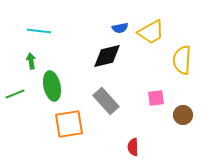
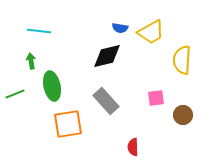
blue semicircle: rotated 21 degrees clockwise
orange square: moved 1 px left
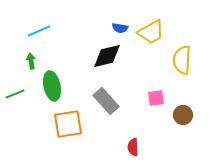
cyan line: rotated 30 degrees counterclockwise
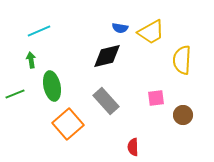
green arrow: moved 1 px up
orange square: rotated 32 degrees counterclockwise
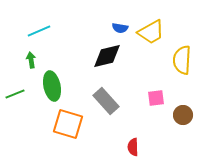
orange square: rotated 32 degrees counterclockwise
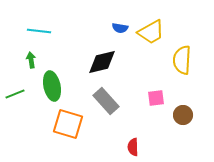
cyan line: rotated 30 degrees clockwise
black diamond: moved 5 px left, 6 px down
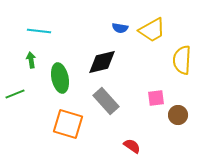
yellow trapezoid: moved 1 px right, 2 px up
green ellipse: moved 8 px right, 8 px up
brown circle: moved 5 px left
red semicircle: moved 1 px left, 1 px up; rotated 126 degrees clockwise
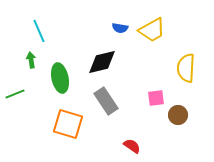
cyan line: rotated 60 degrees clockwise
yellow semicircle: moved 4 px right, 8 px down
gray rectangle: rotated 8 degrees clockwise
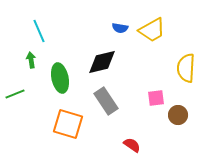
red semicircle: moved 1 px up
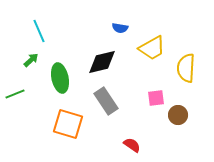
yellow trapezoid: moved 18 px down
green arrow: rotated 56 degrees clockwise
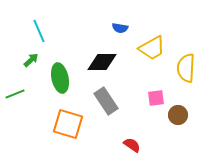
black diamond: rotated 12 degrees clockwise
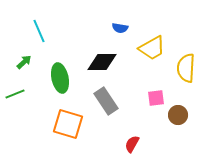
green arrow: moved 7 px left, 2 px down
red semicircle: moved 1 px up; rotated 96 degrees counterclockwise
